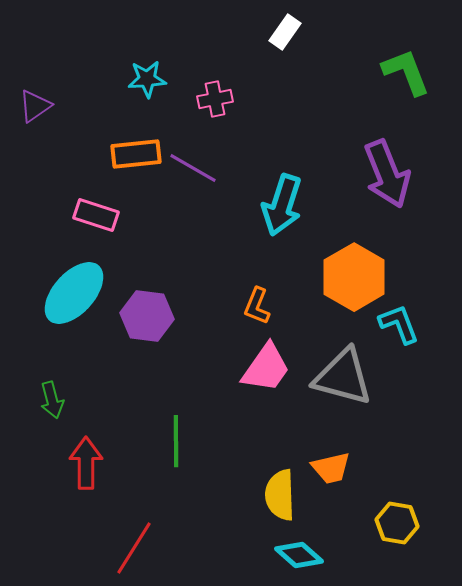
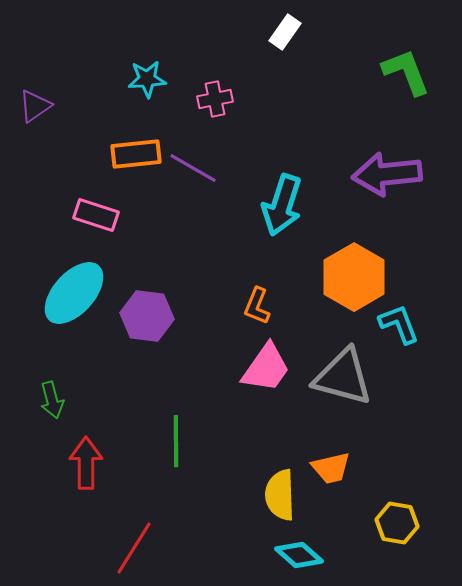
purple arrow: rotated 106 degrees clockwise
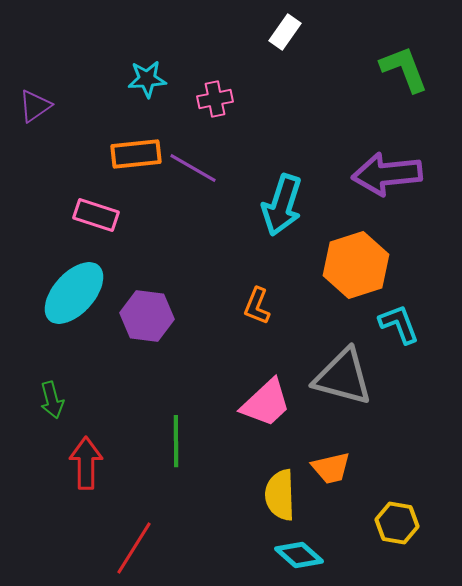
green L-shape: moved 2 px left, 3 px up
orange hexagon: moved 2 px right, 12 px up; rotated 12 degrees clockwise
pink trapezoid: moved 35 px down; rotated 12 degrees clockwise
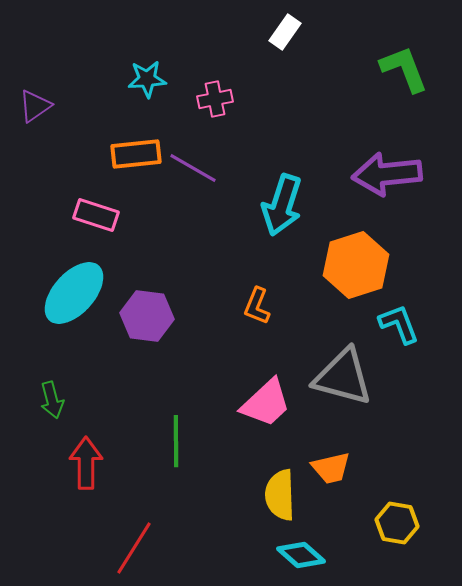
cyan diamond: moved 2 px right
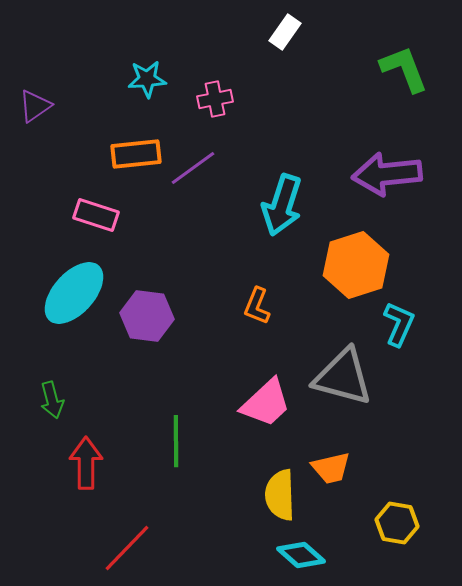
purple line: rotated 66 degrees counterclockwise
cyan L-shape: rotated 45 degrees clockwise
red line: moved 7 px left; rotated 12 degrees clockwise
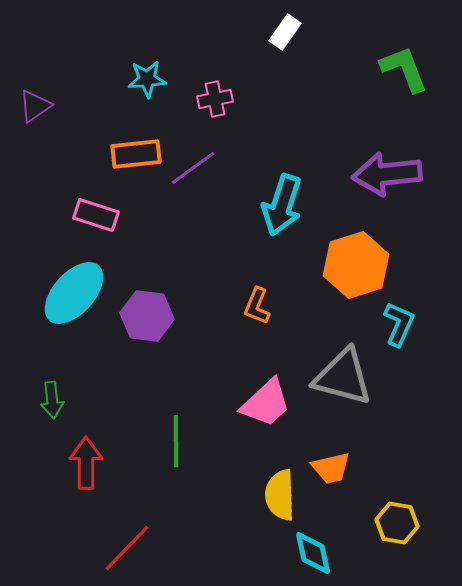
green arrow: rotated 9 degrees clockwise
cyan diamond: moved 12 px right, 2 px up; rotated 36 degrees clockwise
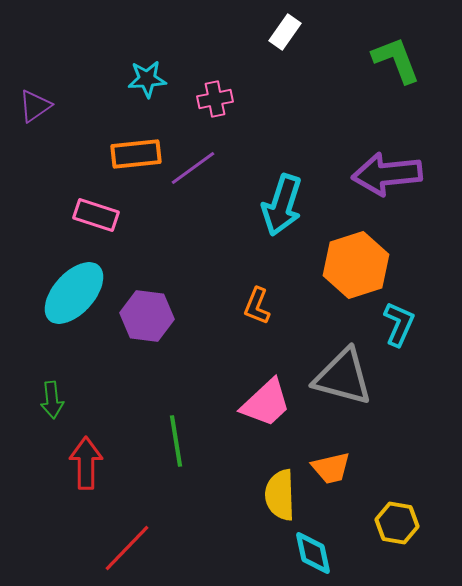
green L-shape: moved 8 px left, 9 px up
green line: rotated 9 degrees counterclockwise
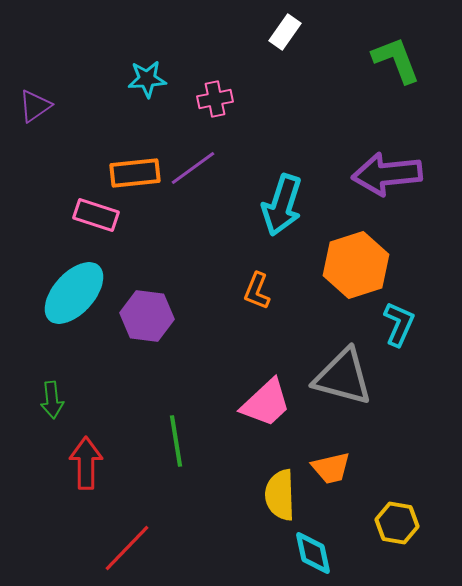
orange rectangle: moved 1 px left, 19 px down
orange L-shape: moved 15 px up
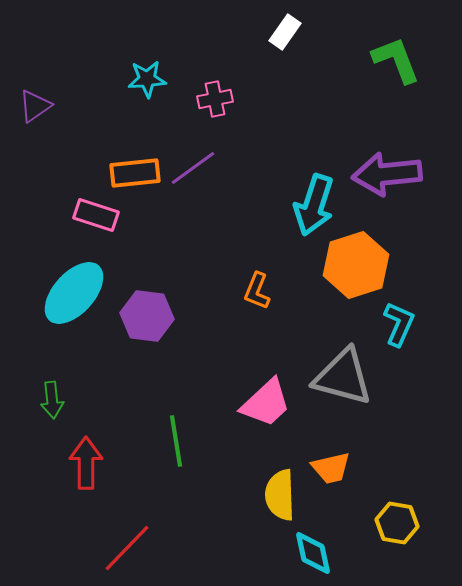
cyan arrow: moved 32 px right
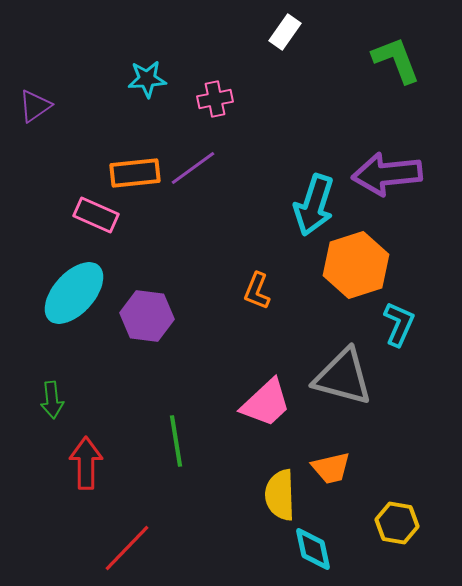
pink rectangle: rotated 6 degrees clockwise
cyan diamond: moved 4 px up
